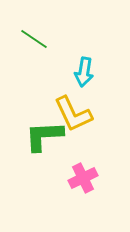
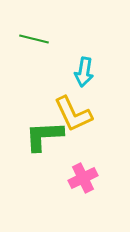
green line: rotated 20 degrees counterclockwise
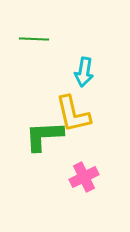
green line: rotated 12 degrees counterclockwise
yellow L-shape: rotated 12 degrees clockwise
pink cross: moved 1 px right, 1 px up
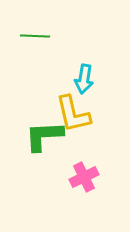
green line: moved 1 px right, 3 px up
cyan arrow: moved 7 px down
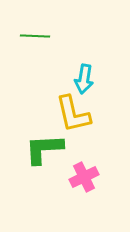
green L-shape: moved 13 px down
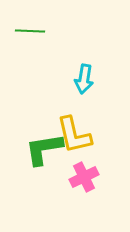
green line: moved 5 px left, 5 px up
yellow L-shape: moved 1 px right, 21 px down
green L-shape: rotated 6 degrees counterclockwise
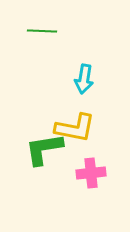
green line: moved 12 px right
yellow L-shape: moved 1 px right, 7 px up; rotated 66 degrees counterclockwise
pink cross: moved 7 px right, 4 px up; rotated 20 degrees clockwise
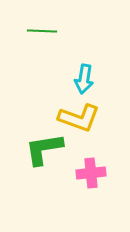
yellow L-shape: moved 4 px right, 10 px up; rotated 9 degrees clockwise
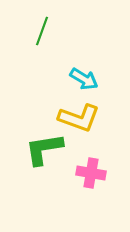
green line: rotated 72 degrees counterclockwise
cyan arrow: rotated 68 degrees counterclockwise
pink cross: rotated 16 degrees clockwise
